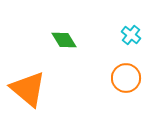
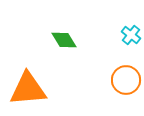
orange circle: moved 2 px down
orange triangle: rotated 45 degrees counterclockwise
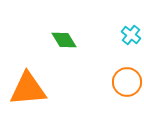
orange circle: moved 1 px right, 2 px down
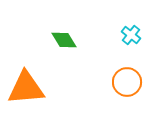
orange triangle: moved 2 px left, 1 px up
